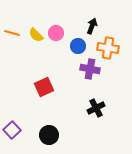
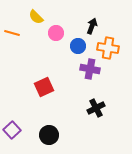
yellow semicircle: moved 18 px up
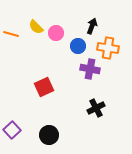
yellow semicircle: moved 10 px down
orange line: moved 1 px left, 1 px down
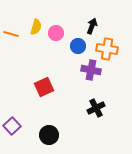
yellow semicircle: rotated 119 degrees counterclockwise
orange cross: moved 1 px left, 1 px down
purple cross: moved 1 px right, 1 px down
purple square: moved 4 px up
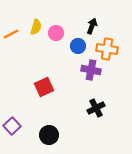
orange line: rotated 42 degrees counterclockwise
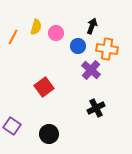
orange line: moved 2 px right, 3 px down; rotated 35 degrees counterclockwise
purple cross: rotated 30 degrees clockwise
red square: rotated 12 degrees counterclockwise
purple square: rotated 12 degrees counterclockwise
black circle: moved 1 px up
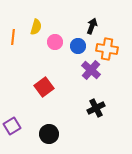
pink circle: moved 1 px left, 9 px down
orange line: rotated 21 degrees counterclockwise
purple square: rotated 24 degrees clockwise
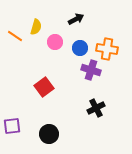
black arrow: moved 16 px left, 7 px up; rotated 42 degrees clockwise
orange line: moved 2 px right, 1 px up; rotated 63 degrees counterclockwise
blue circle: moved 2 px right, 2 px down
purple cross: rotated 24 degrees counterclockwise
purple square: rotated 24 degrees clockwise
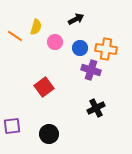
orange cross: moved 1 px left
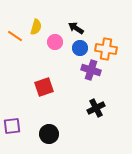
black arrow: moved 9 px down; rotated 119 degrees counterclockwise
red square: rotated 18 degrees clockwise
